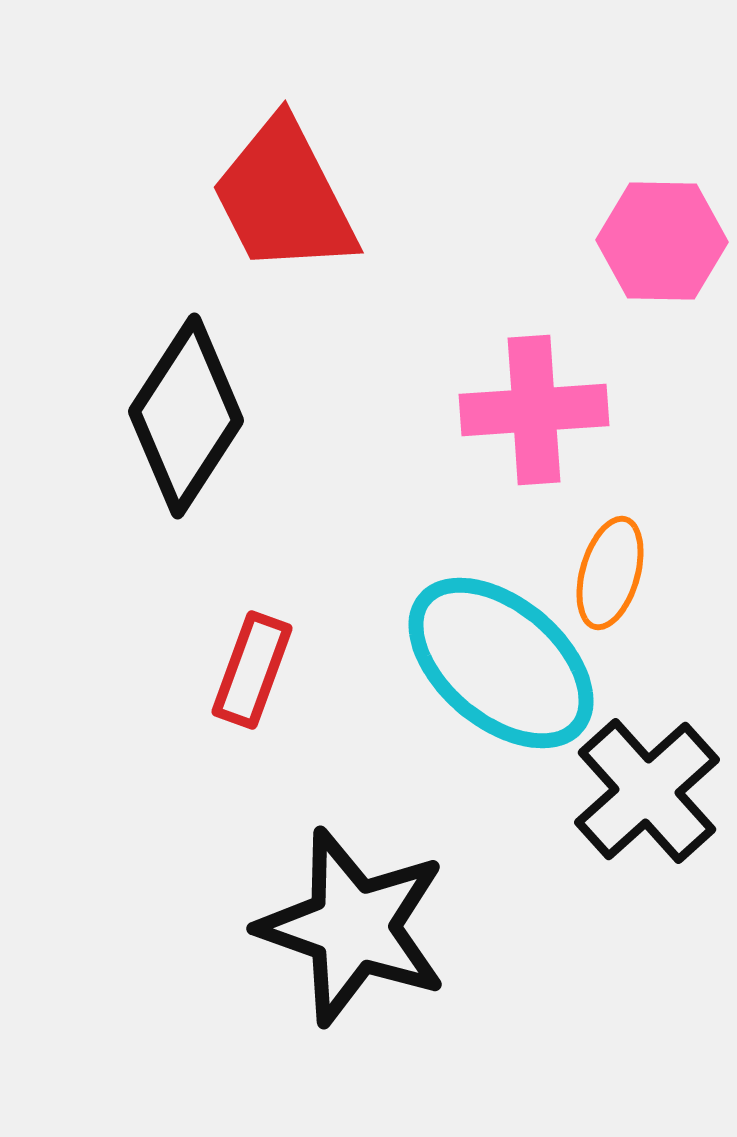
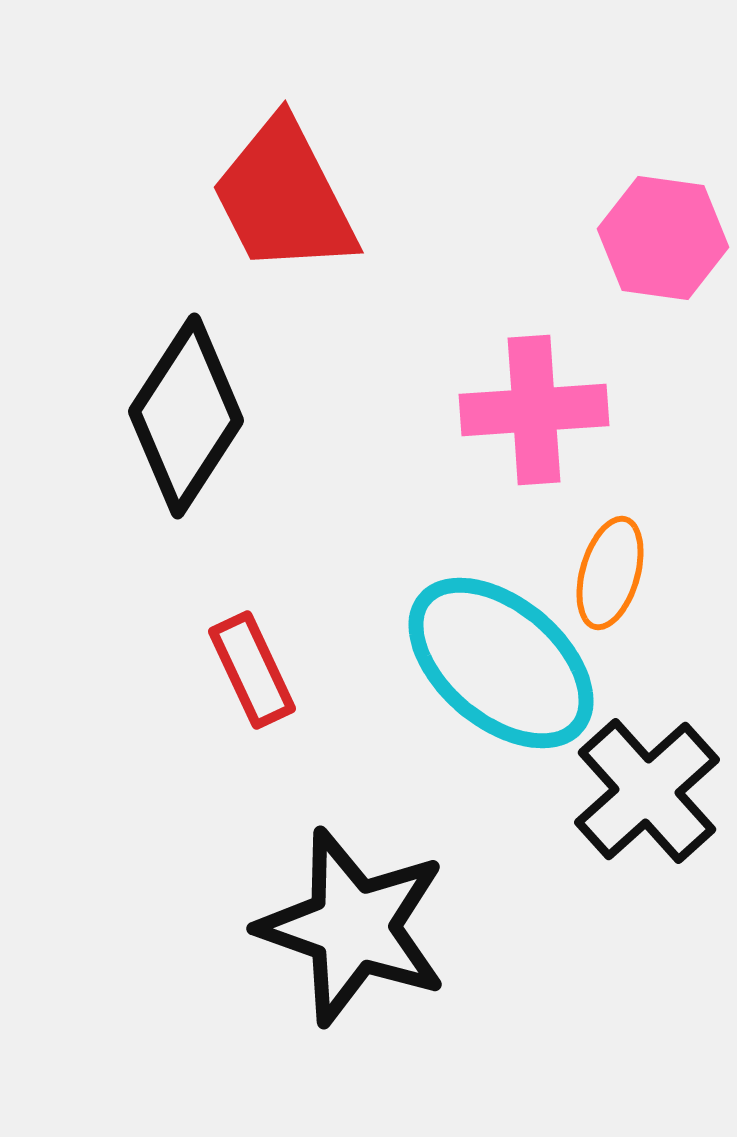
pink hexagon: moved 1 px right, 3 px up; rotated 7 degrees clockwise
red rectangle: rotated 45 degrees counterclockwise
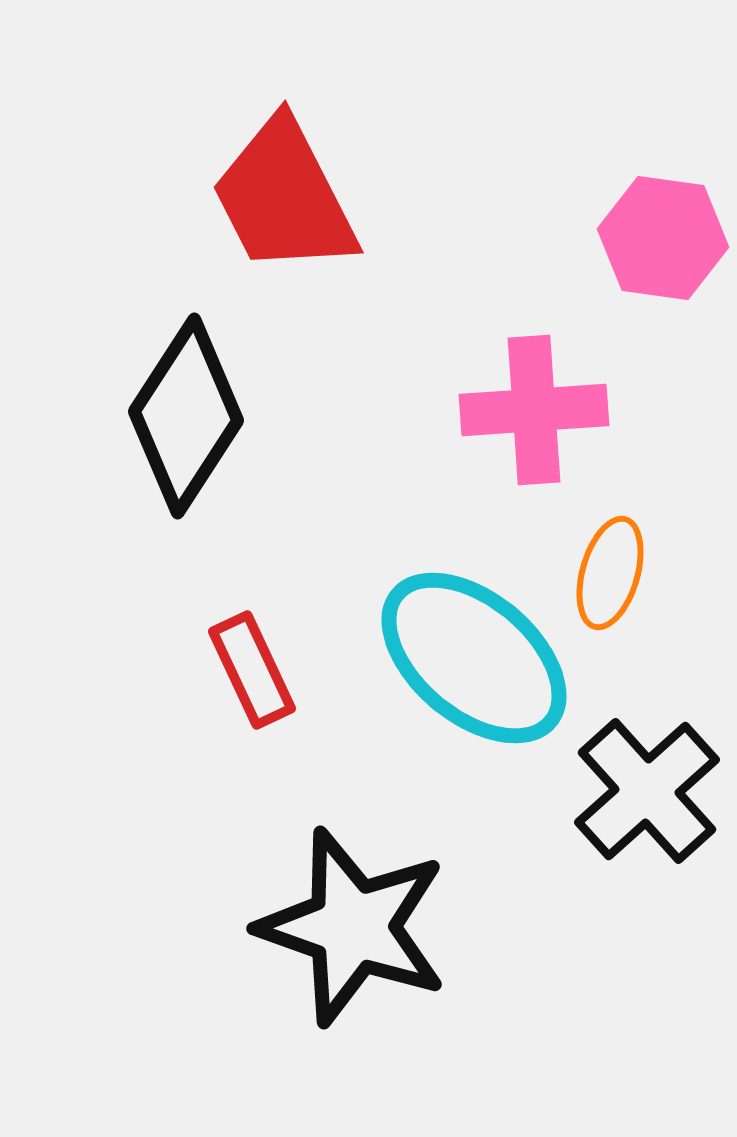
cyan ellipse: moved 27 px left, 5 px up
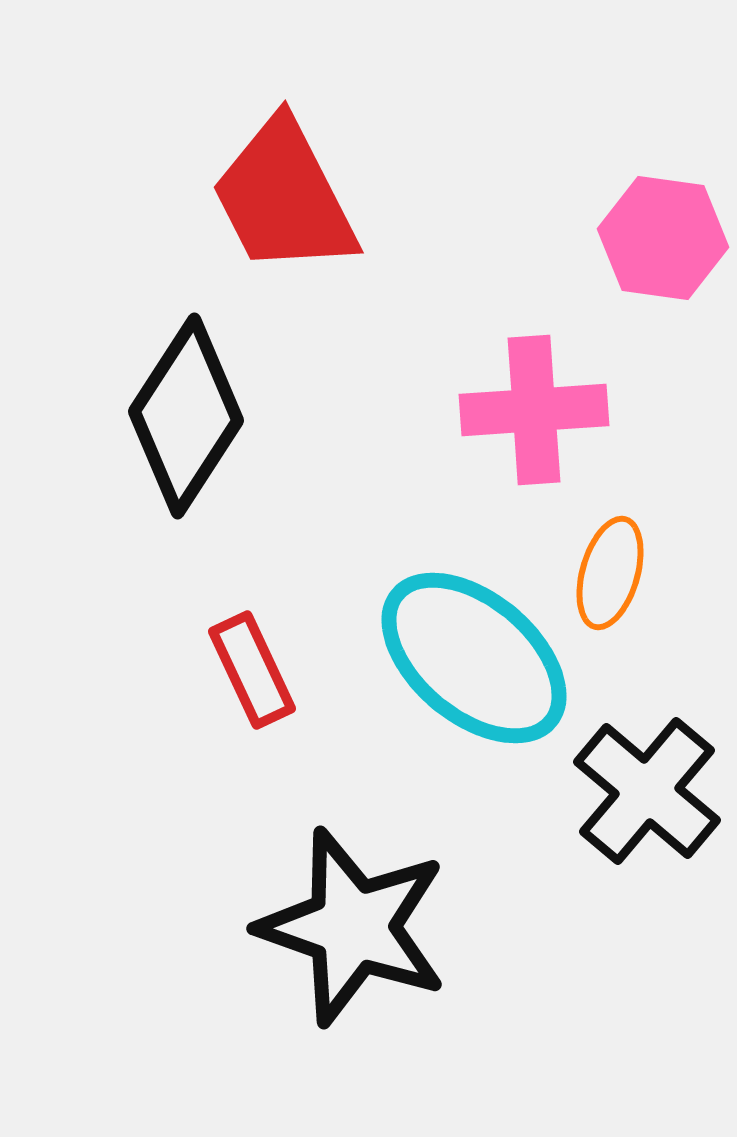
black cross: rotated 8 degrees counterclockwise
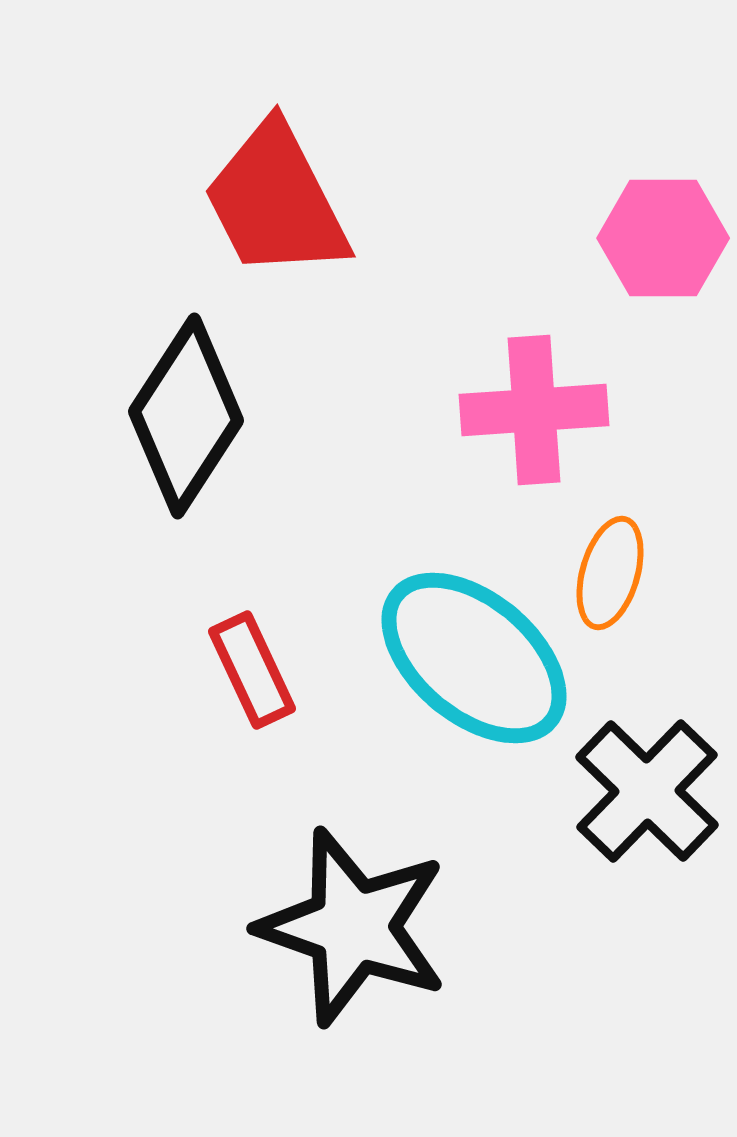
red trapezoid: moved 8 px left, 4 px down
pink hexagon: rotated 8 degrees counterclockwise
black cross: rotated 4 degrees clockwise
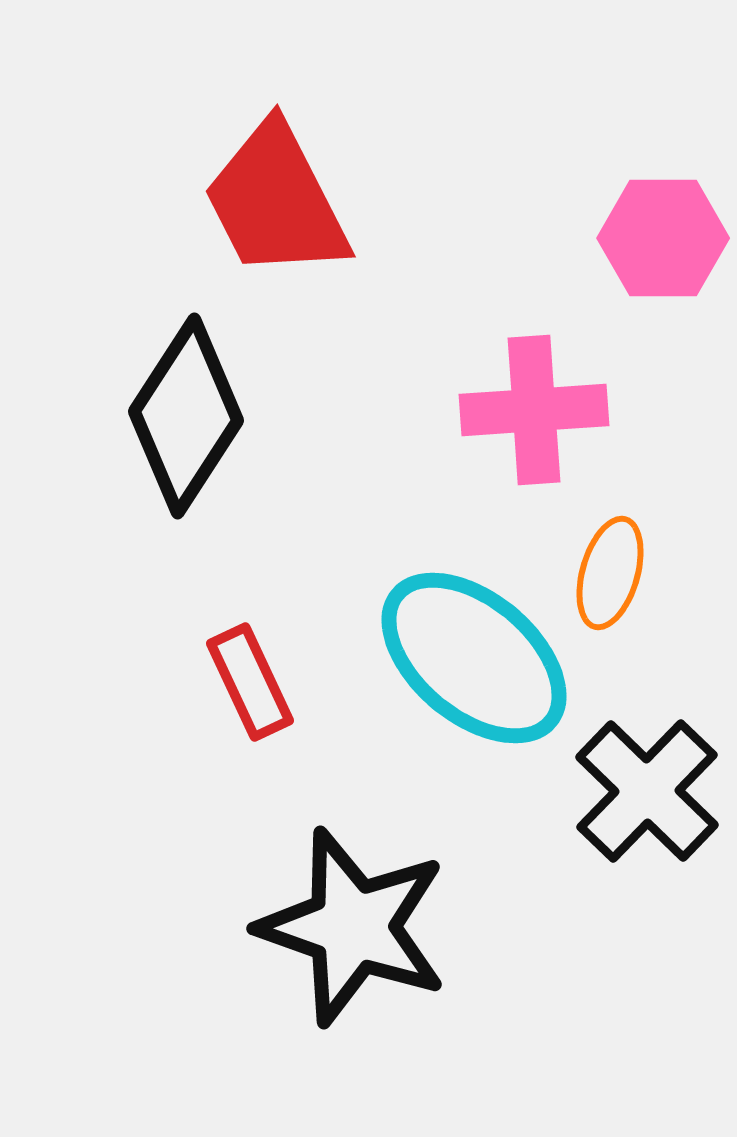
red rectangle: moved 2 px left, 12 px down
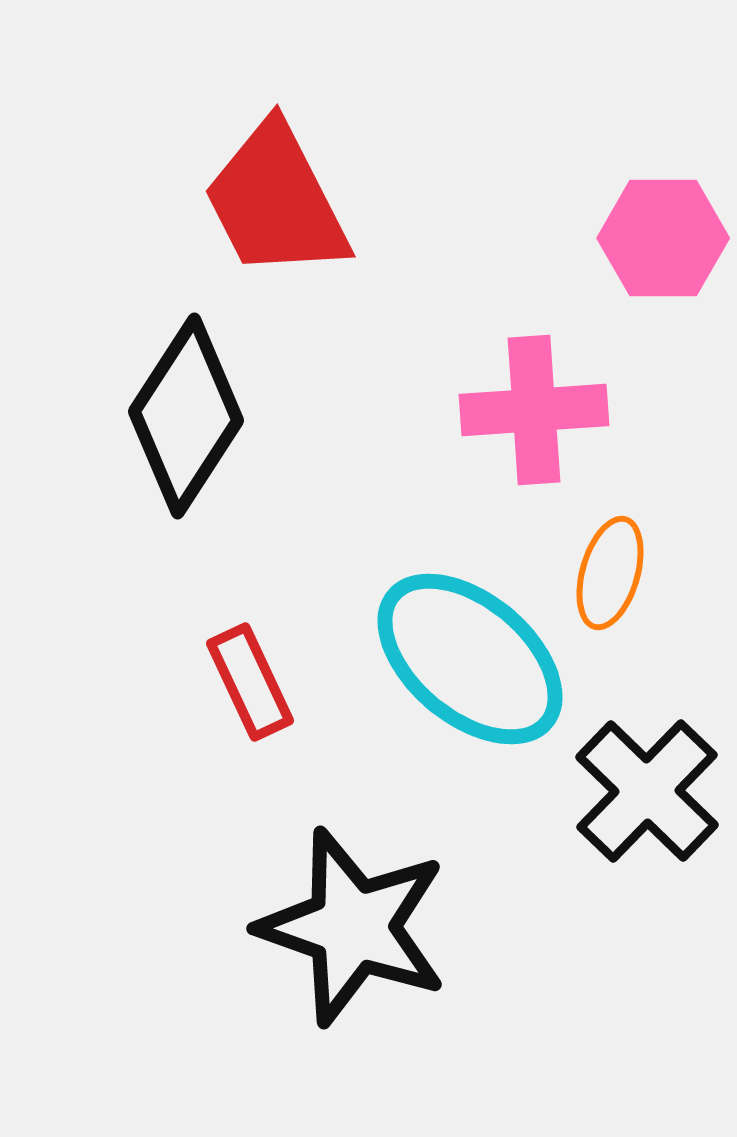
cyan ellipse: moved 4 px left, 1 px down
